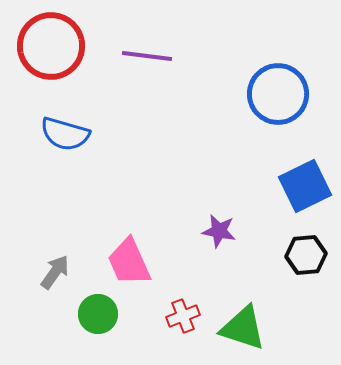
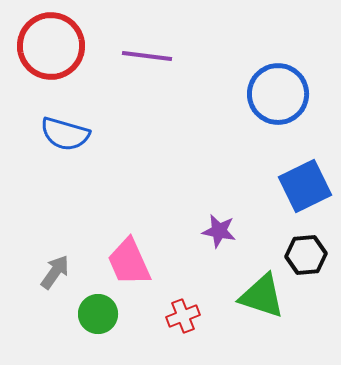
green triangle: moved 19 px right, 32 px up
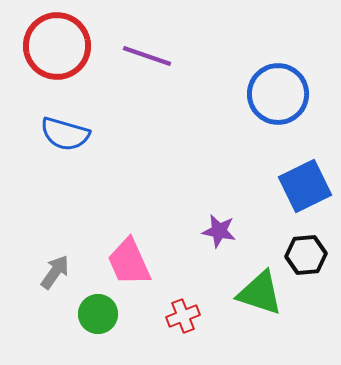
red circle: moved 6 px right
purple line: rotated 12 degrees clockwise
green triangle: moved 2 px left, 3 px up
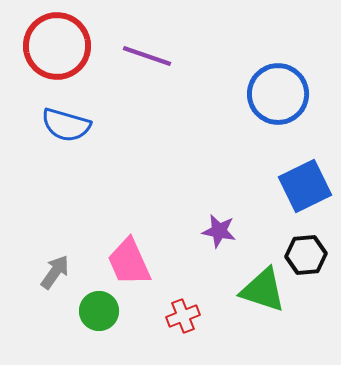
blue semicircle: moved 1 px right, 9 px up
green triangle: moved 3 px right, 3 px up
green circle: moved 1 px right, 3 px up
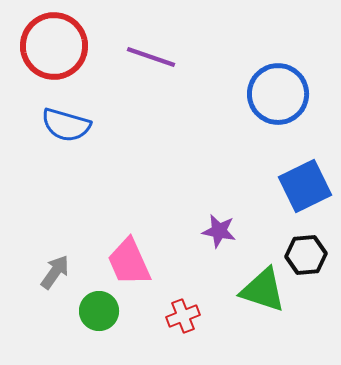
red circle: moved 3 px left
purple line: moved 4 px right, 1 px down
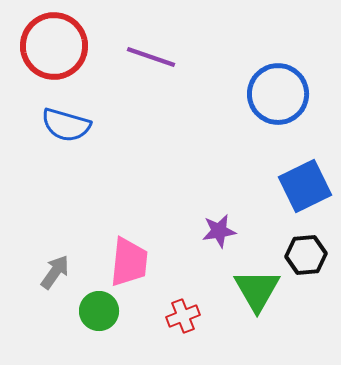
purple star: rotated 20 degrees counterclockwise
pink trapezoid: rotated 150 degrees counterclockwise
green triangle: moved 6 px left; rotated 42 degrees clockwise
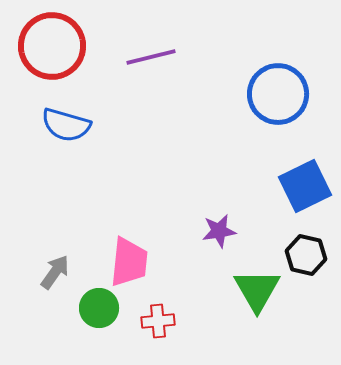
red circle: moved 2 px left
purple line: rotated 33 degrees counterclockwise
black hexagon: rotated 18 degrees clockwise
green circle: moved 3 px up
red cross: moved 25 px left, 5 px down; rotated 16 degrees clockwise
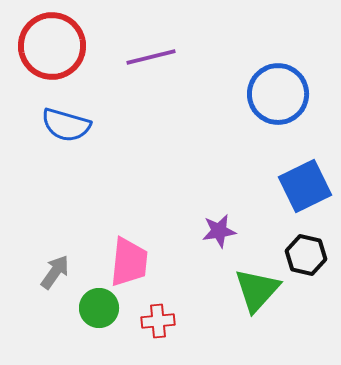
green triangle: rotated 12 degrees clockwise
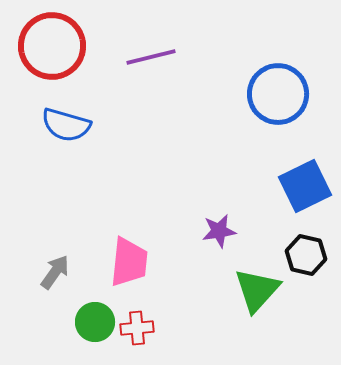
green circle: moved 4 px left, 14 px down
red cross: moved 21 px left, 7 px down
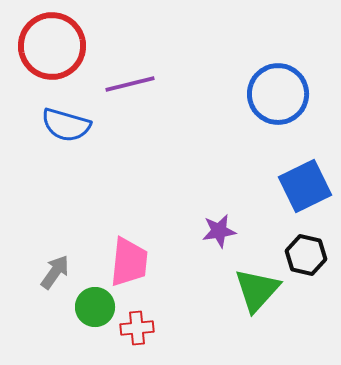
purple line: moved 21 px left, 27 px down
green circle: moved 15 px up
